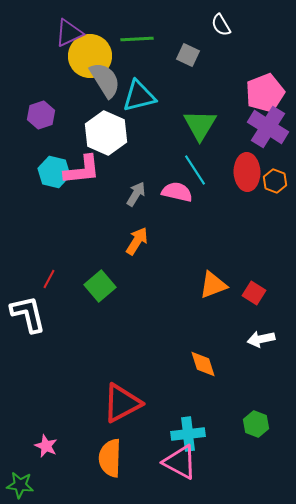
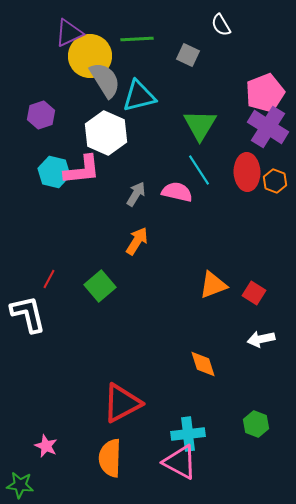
cyan line: moved 4 px right
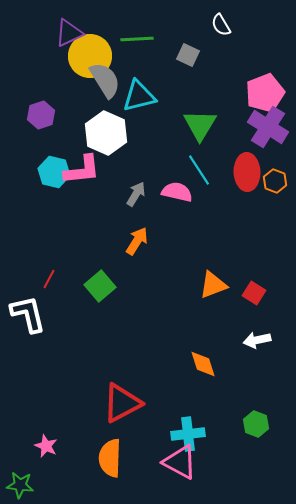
white arrow: moved 4 px left, 1 px down
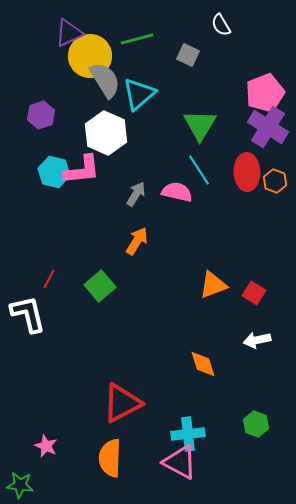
green line: rotated 12 degrees counterclockwise
cyan triangle: moved 2 px up; rotated 27 degrees counterclockwise
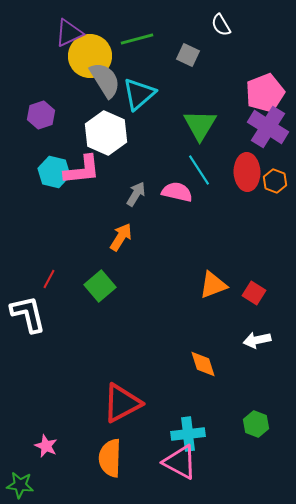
orange arrow: moved 16 px left, 4 px up
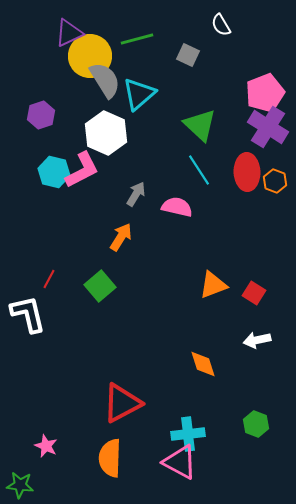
green triangle: rotated 18 degrees counterclockwise
pink L-shape: rotated 21 degrees counterclockwise
pink semicircle: moved 15 px down
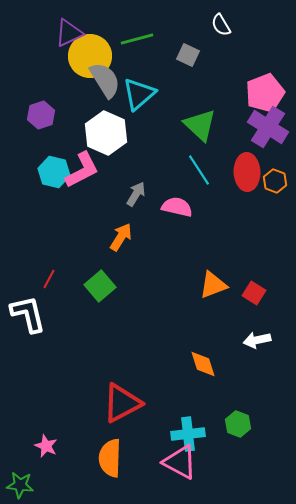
green hexagon: moved 18 px left
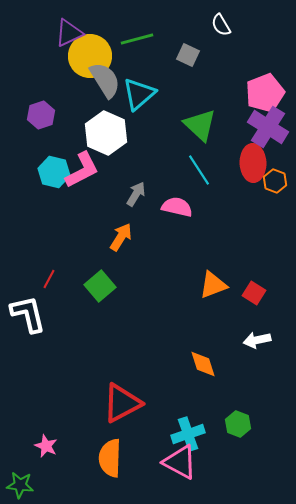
red ellipse: moved 6 px right, 9 px up
cyan cross: rotated 12 degrees counterclockwise
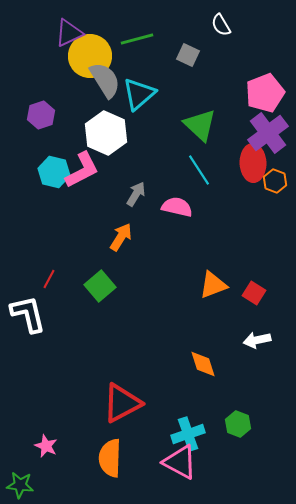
purple cross: moved 6 px down; rotated 21 degrees clockwise
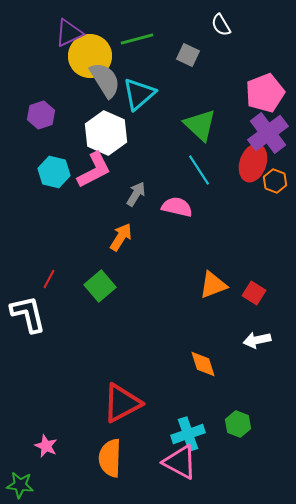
red ellipse: rotated 21 degrees clockwise
pink L-shape: moved 12 px right
